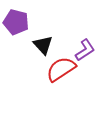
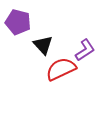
purple pentagon: moved 2 px right
red semicircle: rotated 8 degrees clockwise
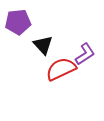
purple pentagon: rotated 20 degrees counterclockwise
purple L-shape: moved 4 px down
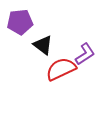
purple pentagon: moved 2 px right
black triangle: rotated 10 degrees counterclockwise
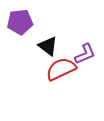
black triangle: moved 5 px right, 1 px down
purple L-shape: rotated 10 degrees clockwise
